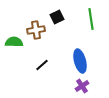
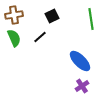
black square: moved 5 px left, 1 px up
brown cross: moved 22 px left, 15 px up
green semicircle: moved 4 px up; rotated 66 degrees clockwise
blue ellipse: rotated 30 degrees counterclockwise
black line: moved 2 px left, 28 px up
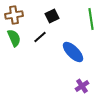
blue ellipse: moved 7 px left, 9 px up
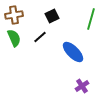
green line: rotated 25 degrees clockwise
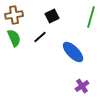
green line: moved 2 px up
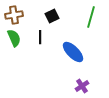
black line: rotated 48 degrees counterclockwise
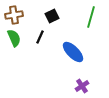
black line: rotated 24 degrees clockwise
